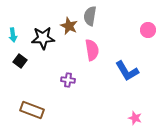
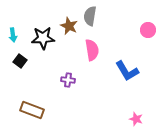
pink star: moved 1 px right, 1 px down
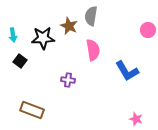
gray semicircle: moved 1 px right
pink semicircle: moved 1 px right
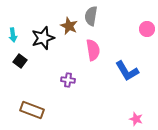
pink circle: moved 1 px left, 1 px up
black star: rotated 15 degrees counterclockwise
